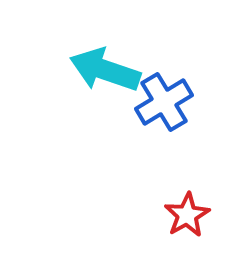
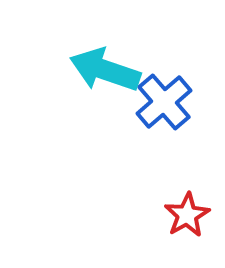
blue cross: rotated 10 degrees counterclockwise
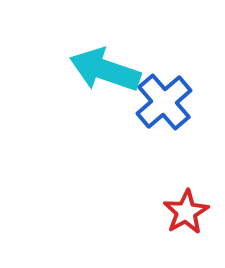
red star: moved 1 px left, 3 px up
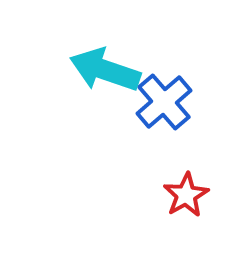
red star: moved 17 px up
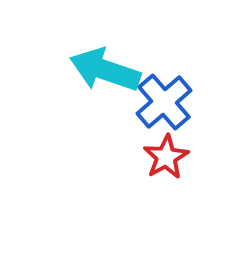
red star: moved 20 px left, 38 px up
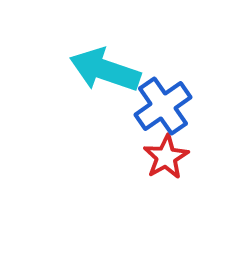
blue cross: moved 1 px left, 4 px down; rotated 6 degrees clockwise
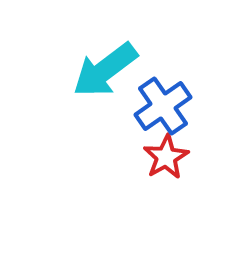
cyan arrow: rotated 56 degrees counterclockwise
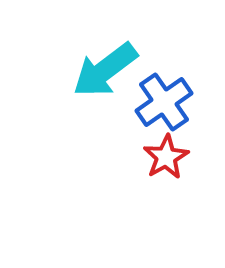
blue cross: moved 1 px right, 4 px up
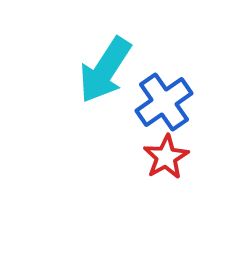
cyan arrow: rotated 20 degrees counterclockwise
